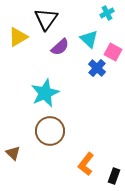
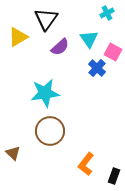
cyan triangle: rotated 12 degrees clockwise
cyan star: rotated 16 degrees clockwise
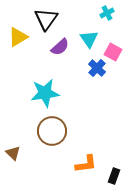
brown circle: moved 2 px right
orange L-shape: rotated 135 degrees counterclockwise
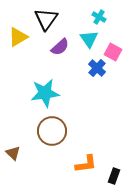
cyan cross: moved 8 px left, 4 px down; rotated 32 degrees counterclockwise
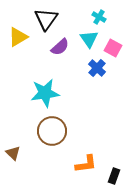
pink square: moved 4 px up
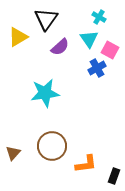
pink square: moved 3 px left, 2 px down
blue cross: rotated 18 degrees clockwise
brown circle: moved 15 px down
brown triangle: rotated 28 degrees clockwise
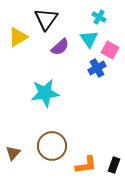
orange L-shape: moved 1 px down
black rectangle: moved 11 px up
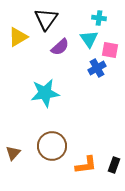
cyan cross: moved 1 px down; rotated 24 degrees counterclockwise
pink square: rotated 18 degrees counterclockwise
